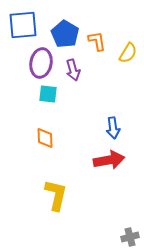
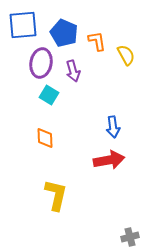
blue pentagon: moved 1 px left, 1 px up; rotated 8 degrees counterclockwise
yellow semicircle: moved 2 px left, 2 px down; rotated 60 degrees counterclockwise
purple arrow: moved 1 px down
cyan square: moved 1 px right, 1 px down; rotated 24 degrees clockwise
blue arrow: moved 1 px up
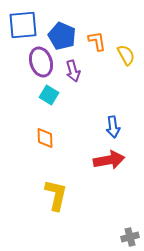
blue pentagon: moved 2 px left, 3 px down
purple ellipse: moved 1 px up; rotated 28 degrees counterclockwise
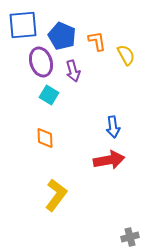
yellow L-shape: rotated 24 degrees clockwise
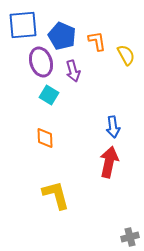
red arrow: moved 2 px down; rotated 68 degrees counterclockwise
yellow L-shape: rotated 52 degrees counterclockwise
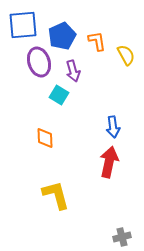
blue pentagon: rotated 24 degrees clockwise
purple ellipse: moved 2 px left
cyan square: moved 10 px right
gray cross: moved 8 px left
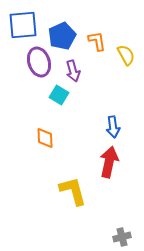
yellow L-shape: moved 17 px right, 4 px up
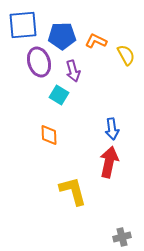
blue pentagon: rotated 24 degrees clockwise
orange L-shape: moved 1 px left; rotated 55 degrees counterclockwise
blue arrow: moved 1 px left, 2 px down
orange diamond: moved 4 px right, 3 px up
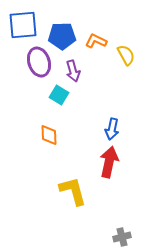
blue arrow: rotated 20 degrees clockwise
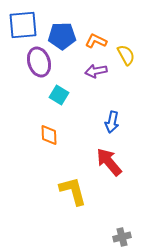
purple arrow: moved 23 px right; rotated 95 degrees clockwise
blue arrow: moved 7 px up
red arrow: rotated 52 degrees counterclockwise
